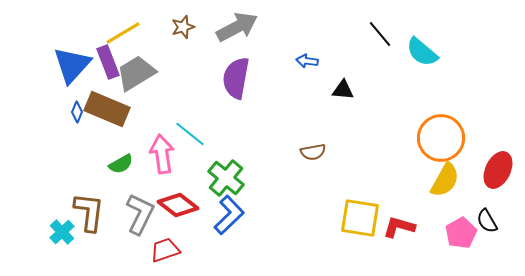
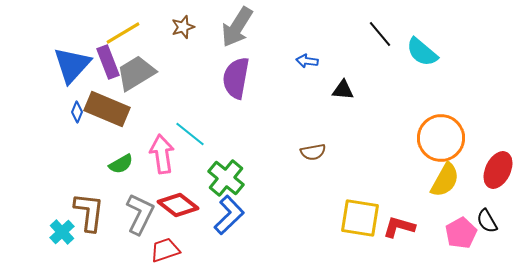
gray arrow: rotated 150 degrees clockwise
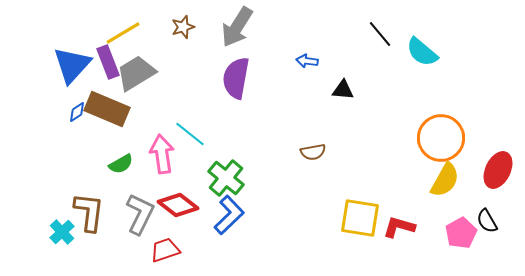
blue diamond: rotated 35 degrees clockwise
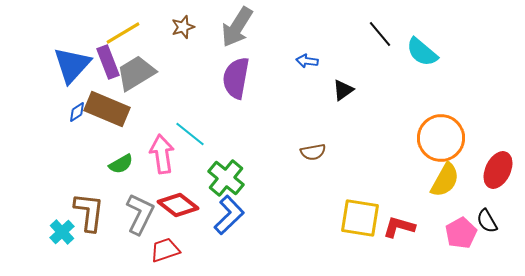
black triangle: rotated 40 degrees counterclockwise
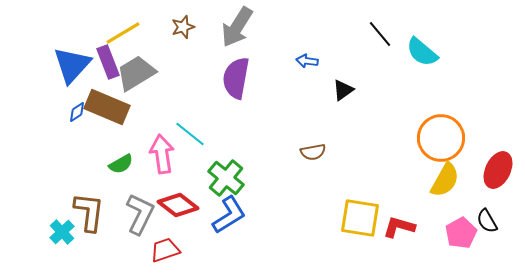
brown rectangle: moved 2 px up
blue L-shape: rotated 12 degrees clockwise
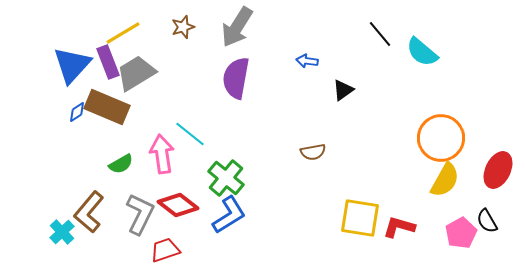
brown L-shape: rotated 147 degrees counterclockwise
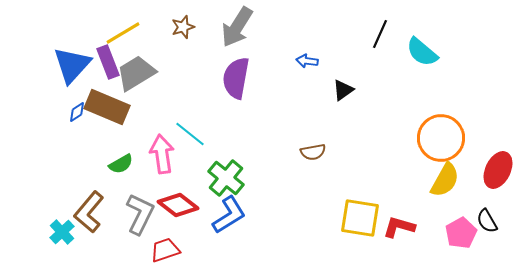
black line: rotated 64 degrees clockwise
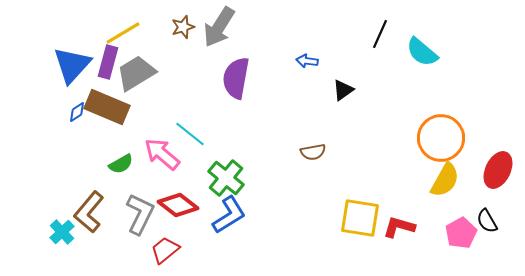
gray arrow: moved 18 px left
purple rectangle: rotated 36 degrees clockwise
pink arrow: rotated 42 degrees counterclockwise
red trapezoid: rotated 20 degrees counterclockwise
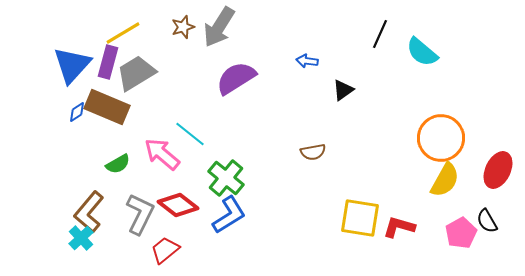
purple semicircle: rotated 48 degrees clockwise
green semicircle: moved 3 px left
cyan cross: moved 19 px right, 6 px down
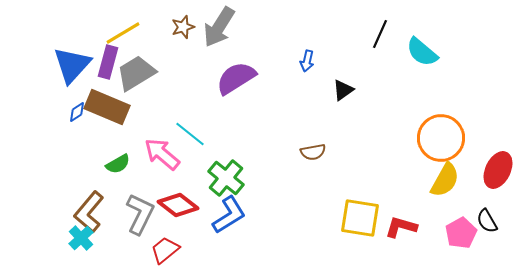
blue arrow: rotated 85 degrees counterclockwise
red L-shape: moved 2 px right
